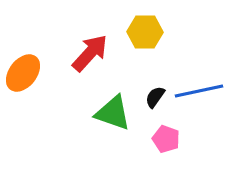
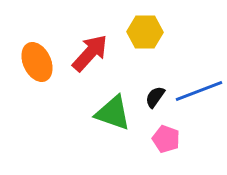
orange ellipse: moved 14 px right, 11 px up; rotated 63 degrees counterclockwise
blue line: rotated 9 degrees counterclockwise
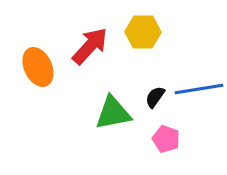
yellow hexagon: moved 2 px left
red arrow: moved 7 px up
orange ellipse: moved 1 px right, 5 px down
blue line: moved 2 px up; rotated 12 degrees clockwise
green triangle: rotated 30 degrees counterclockwise
